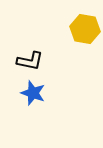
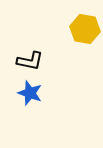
blue star: moved 3 px left
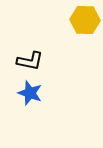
yellow hexagon: moved 9 px up; rotated 8 degrees counterclockwise
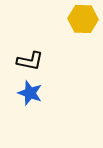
yellow hexagon: moved 2 px left, 1 px up
